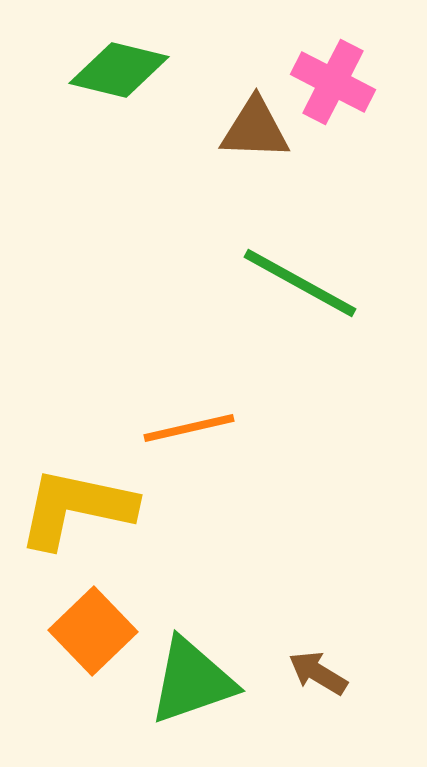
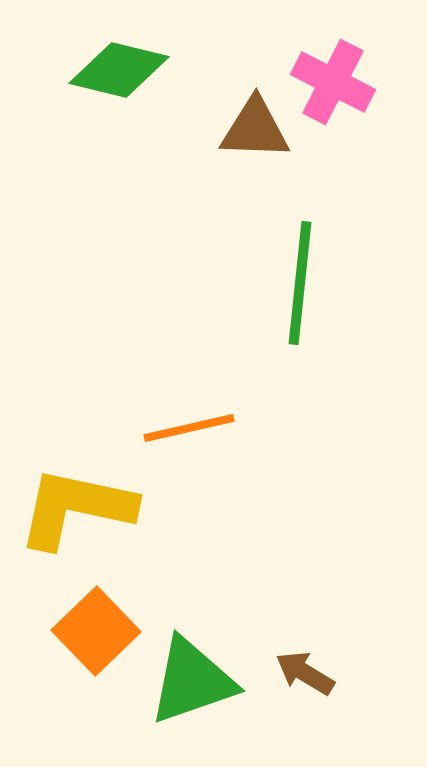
green line: rotated 67 degrees clockwise
orange square: moved 3 px right
brown arrow: moved 13 px left
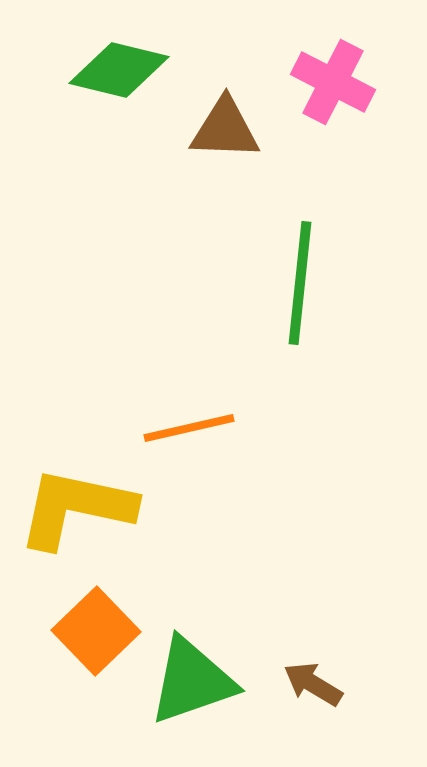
brown triangle: moved 30 px left
brown arrow: moved 8 px right, 11 px down
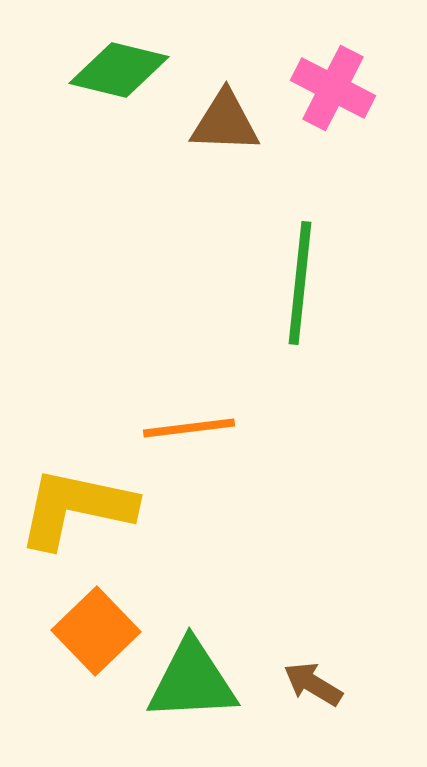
pink cross: moved 6 px down
brown triangle: moved 7 px up
orange line: rotated 6 degrees clockwise
green triangle: rotated 16 degrees clockwise
